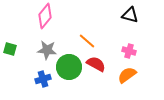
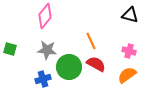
orange line: moved 4 px right; rotated 24 degrees clockwise
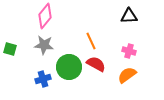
black triangle: moved 1 px left, 1 px down; rotated 18 degrees counterclockwise
gray star: moved 3 px left, 5 px up
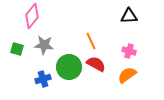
pink diamond: moved 13 px left
green square: moved 7 px right
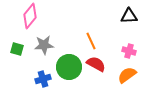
pink diamond: moved 2 px left
gray star: rotated 12 degrees counterclockwise
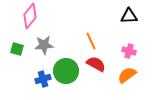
green circle: moved 3 px left, 4 px down
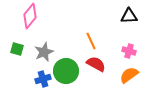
gray star: moved 7 px down; rotated 18 degrees counterclockwise
orange semicircle: moved 2 px right
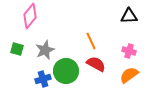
gray star: moved 1 px right, 2 px up
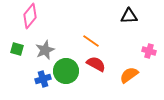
orange line: rotated 30 degrees counterclockwise
pink cross: moved 20 px right
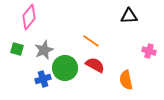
pink diamond: moved 1 px left, 1 px down
gray star: moved 1 px left
red semicircle: moved 1 px left, 1 px down
green circle: moved 1 px left, 3 px up
orange semicircle: moved 3 px left, 5 px down; rotated 66 degrees counterclockwise
